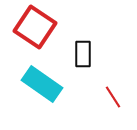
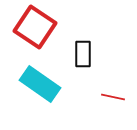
cyan rectangle: moved 2 px left
red line: rotated 45 degrees counterclockwise
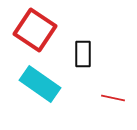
red square: moved 3 px down
red line: moved 1 px down
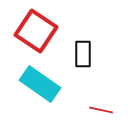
red square: moved 1 px right, 1 px down
red line: moved 12 px left, 12 px down
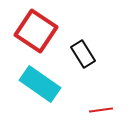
black rectangle: rotated 32 degrees counterclockwise
red line: rotated 20 degrees counterclockwise
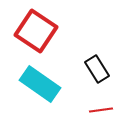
black rectangle: moved 14 px right, 15 px down
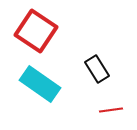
red line: moved 10 px right
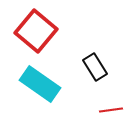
red square: rotated 6 degrees clockwise
black rectangle: moved 2 px left, 2 px up
